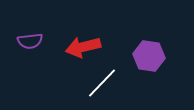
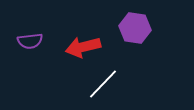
purple hexagon: moved 14 px left, 28 px up
white line: moved 1 px right, 1 px down
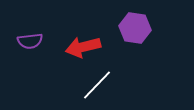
white line: moved 6 px left, 1 px down
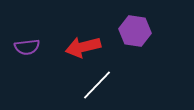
purple hexagon: moved 3 px down
purple semicircle: moved 3 px left, 6 px down
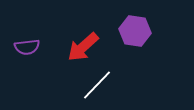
red arrow: rotated 28 degrees counterclockwise
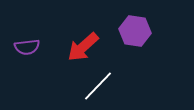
white line: moved 1 px right, 1 px down
